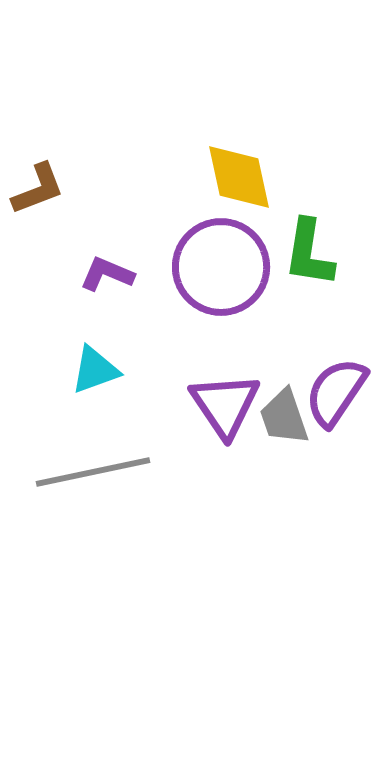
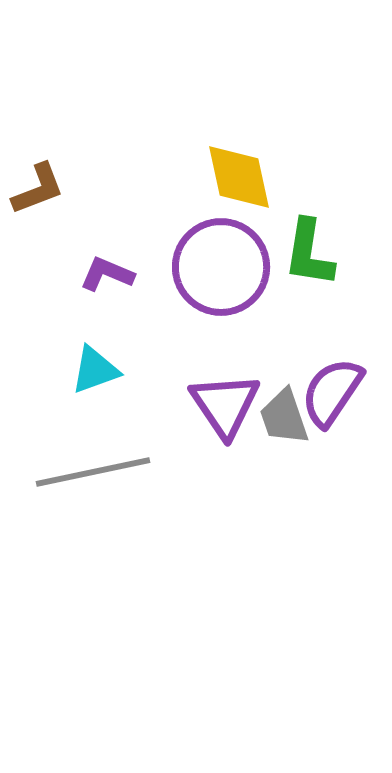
purple semicircle: moved 4 px left
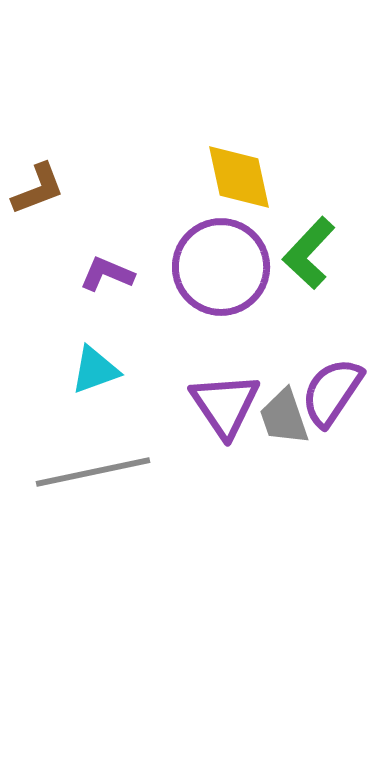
green L-shape: rotated 34 degrees clockwise
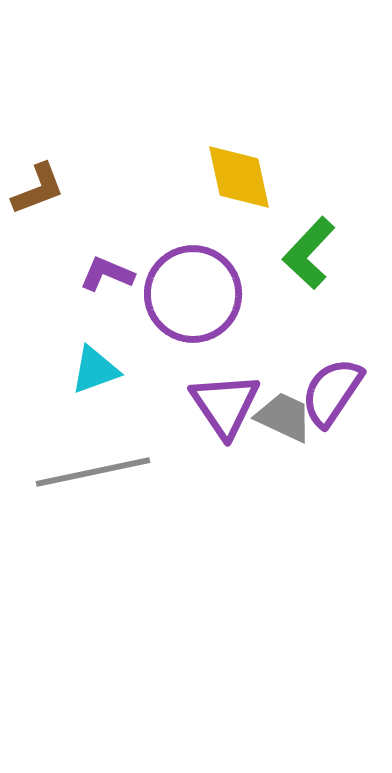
purple circle: moved 28 px left, 27 px down
gray trapezoid: rotated 134 degrees clockwise
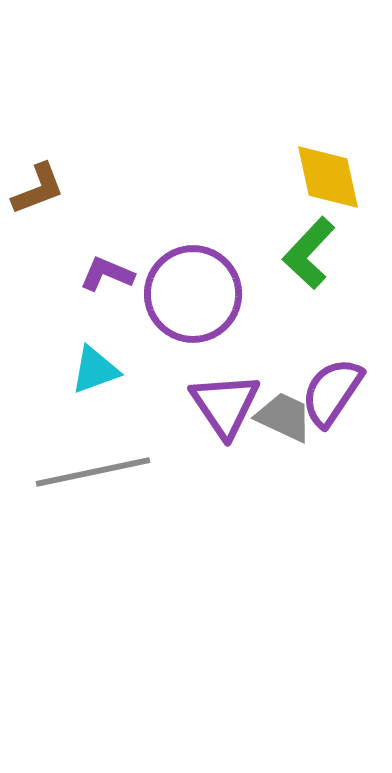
yellow diamond: moved 89 px right
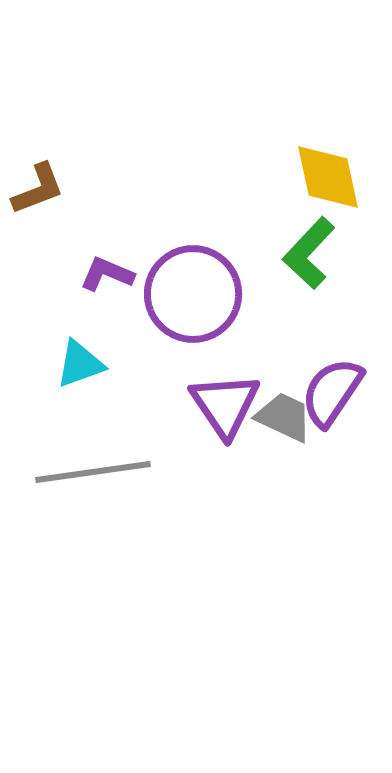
cyan triangle: moved 15 px left, 6 px up
gray line: rotated 4 degrees clockwise
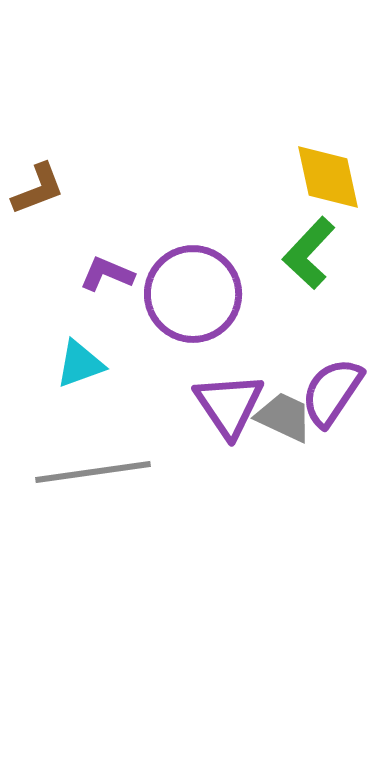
purple triangle: moved 4 px right
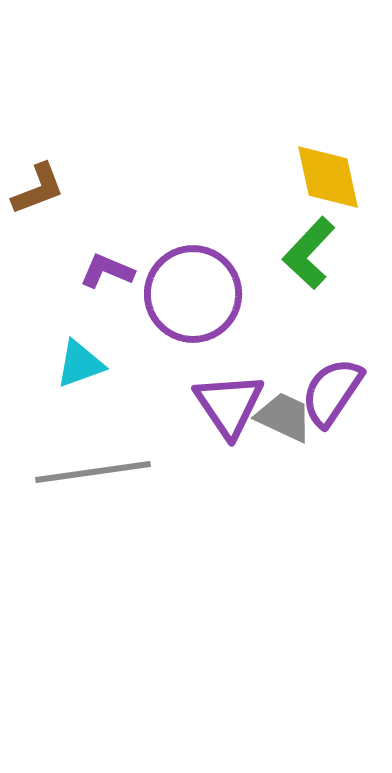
purple L-shape: moved 3 px up
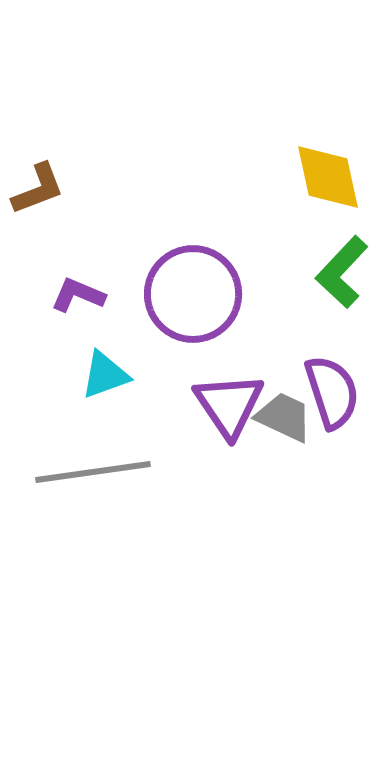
green L-shape: moved 33 px right, 19 px down
purple L-shape: moved 29 px left, 24 px down
cyan triangle: moved 25 px right, 11 px down
purple semicircle: rotated 128 degrees clockwise
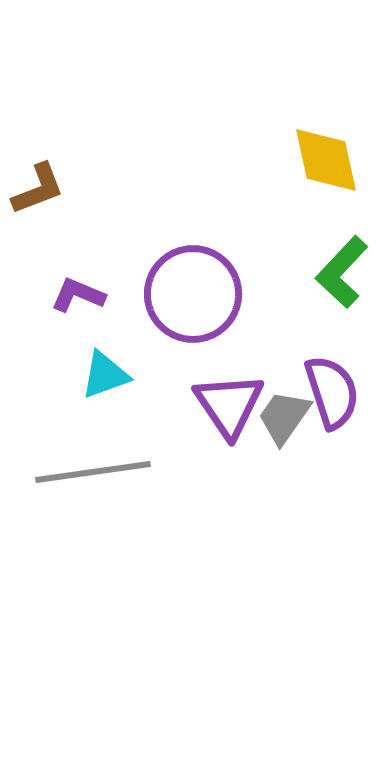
yellow diamond: moved 2 px left, 17 px up
gray trapezoid: rotated 80 degrees counterclockwise
